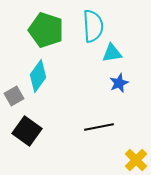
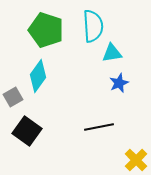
gray square: moved 1 px left, 1 px down
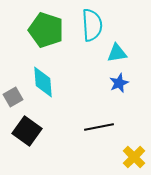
cyan semicircle: moved 1 px left, 1 px up
cyan triangle: moved 5 px right
cyan diamond: moved 5 px right, 6 px down; rotated 40 degrees counterclockwise
yellow cross: moved 2 px left, 3 px up
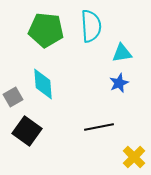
cyan semicircle: moved 1 px left, 1 px down
green pentagon: rotated 12 degrees counterclockwise
cyan triangle: moved 5 px right
cyan diamond: moved 2 px down
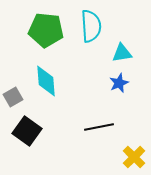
cyan diamond: moved 3 px right, 3 px up
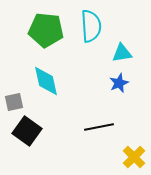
cyan diamond: rotated 8 degrees counterclockwise
gray square: moved 1 px right, 5 px down; rotated 18 degrees clockwise
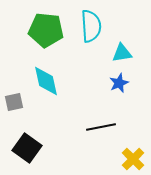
black line: moved 2 px right
black square: moved 17 px down
yellow cross: moved 1 px left, 2 px down
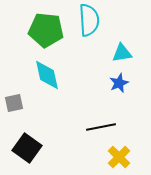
cyan semicircle: moved 2 px left, 6 px up
cyan diamond: moved 1 px right, 6 px up
gray square: moved 1 px down
yellow cross: moved 14 px left, 2 px up
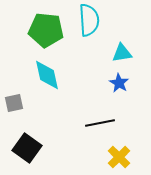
blue star: rotated 18 degrees counterclockwise
black line: moved 1 px left, 4 px up
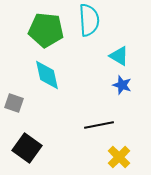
cyan triangle: moved 3 px left, 3 px down; rotated 40 degrees clockwise
blue star: moved 3 px right, 2 px down; rotated 12 degrees counterclockwise
gray square: rotated 30 degrees clockwise
black line: moved 1 px left, 2 px down
